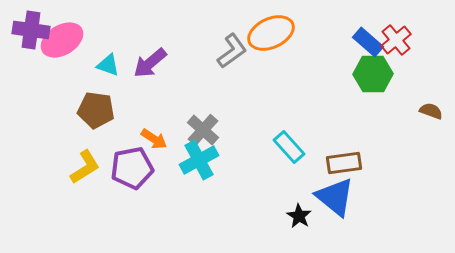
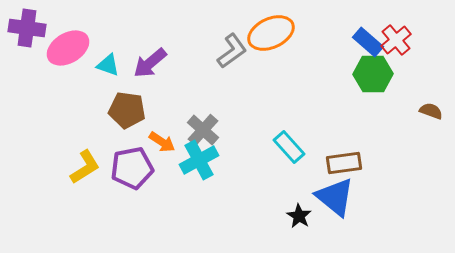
purple cross: moved 4 px left, 2 px up
pink ellipse: moved 6 px right, 8 px down
brown pentagon: moved 31 px right
orange arrow: moved 8 px right, 3 px down
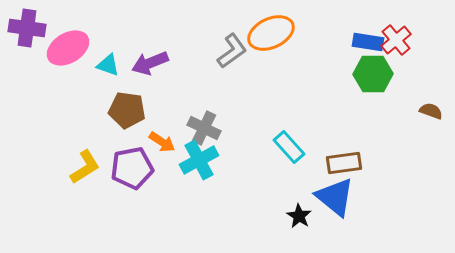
blue rectangle: rotated 32 degrees counterclockwise
purple arrow: rotated 18 degrees clockwise
gray cross: moved 1 px right, 2 px up; rotated 16 degrees counterclockwise
